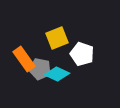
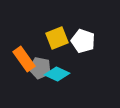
white pentagon: moved 1 px right, 13 px up
gray pentagon: moved 1 px up
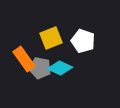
yellow square: moved 6 px left
cyan diamond: moved 3 px right, 6 px up
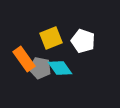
cyan diamond: rotated 30 degrees clockwise
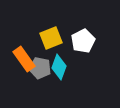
white pentagon: rotated 25 degrees clockwise
cyan diamond: moved 1 px left, 1 px up; rotated 55 degrees clockwise
